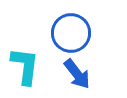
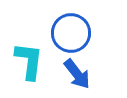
cyan L-shape: moved 4 px right, 5 px up
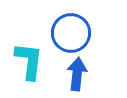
blue arrow: rotated 136 degrees counterclockwise
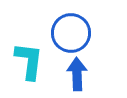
blue arrow: rotated 8 degrees counterclockwise
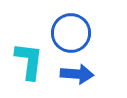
blue arrow: rotated 96 degrees clockwise
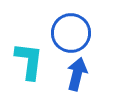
blue arrow: rotated 80 degrees counterclockwise
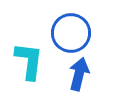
blue arrow: moved 2 px right
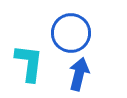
cyan L-shape: moved 2 px down
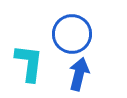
blue circle: moved 1 px right, 1 px down
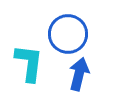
blue circle: moved 4 px left
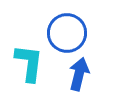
blue circle: moved 1 px left, 1 px up
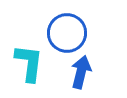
blue arrow: moved 2 px right, 2 px up
